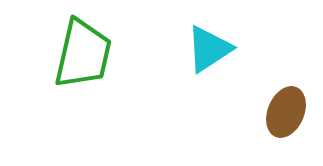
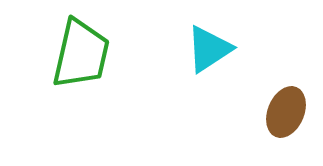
green trapezoid: moved 2 px left
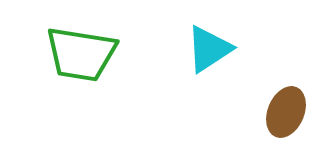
green trapezoid: rotated 86 degrees clockwise
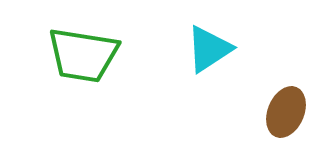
green trapezoid: moved 2 px right, 1 px down
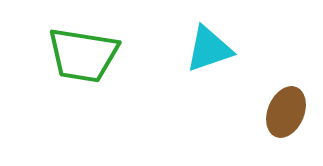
cyan triangle: rotated 14 degrees clockwise
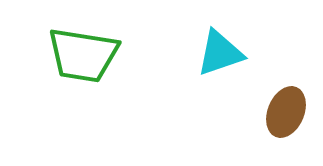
cyan triangle: moved 11 px right, 4 px down
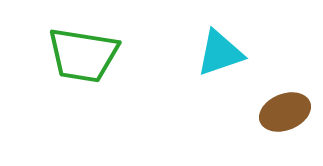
brown ellipse: moved 1 px left; rotated 45 degrees clockwise
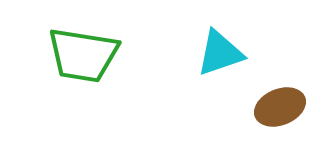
brown ellipse: moved 5 px left, 5 px up
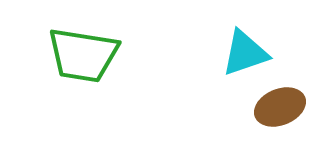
cyan triangle: moved 25 px right
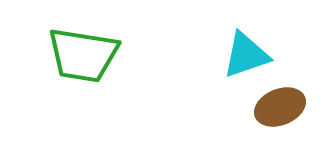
cyan triangle: moved 1 px right, 2 px down
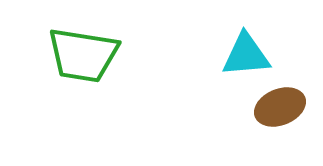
cyan triangle: rotated 14 degrees clockwise
